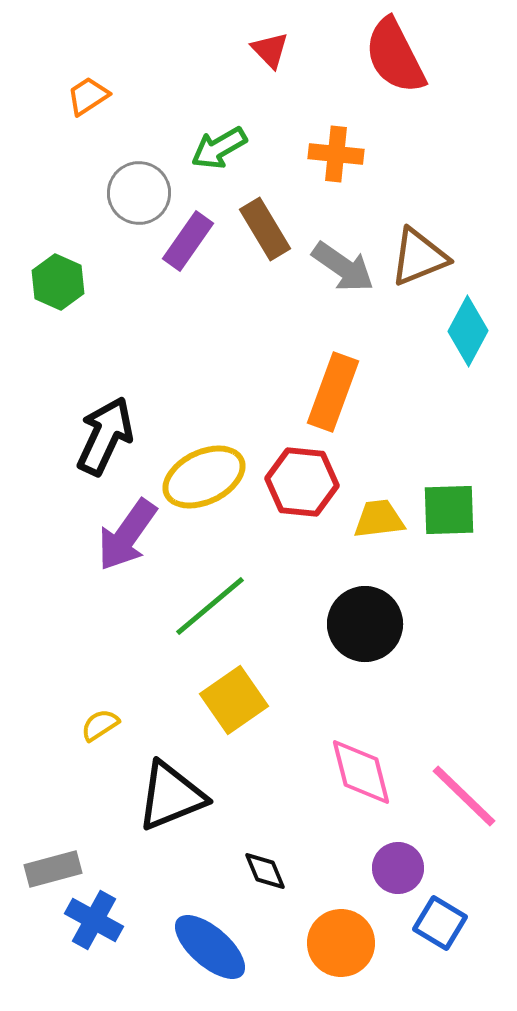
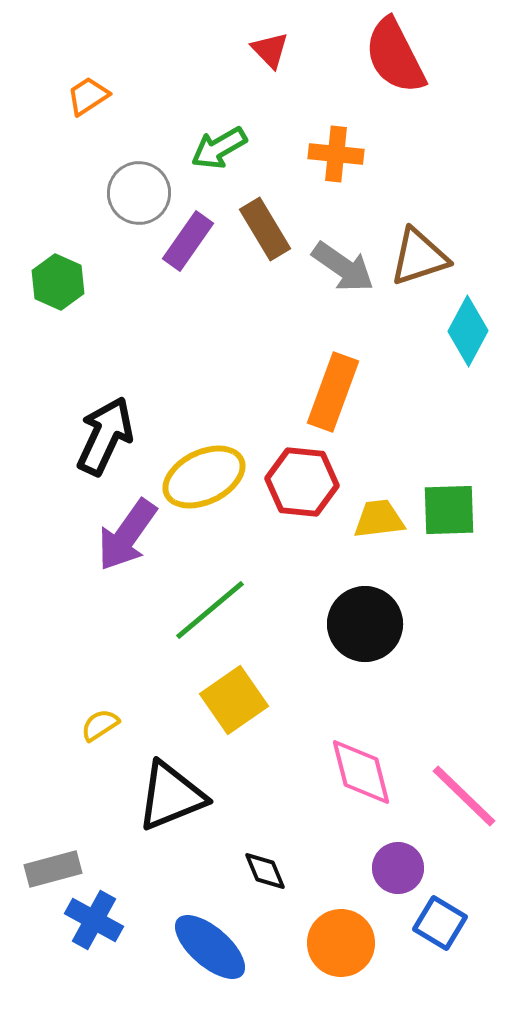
brown triangle: rotated 4 degrees clockwise
green line: moved 4 px down
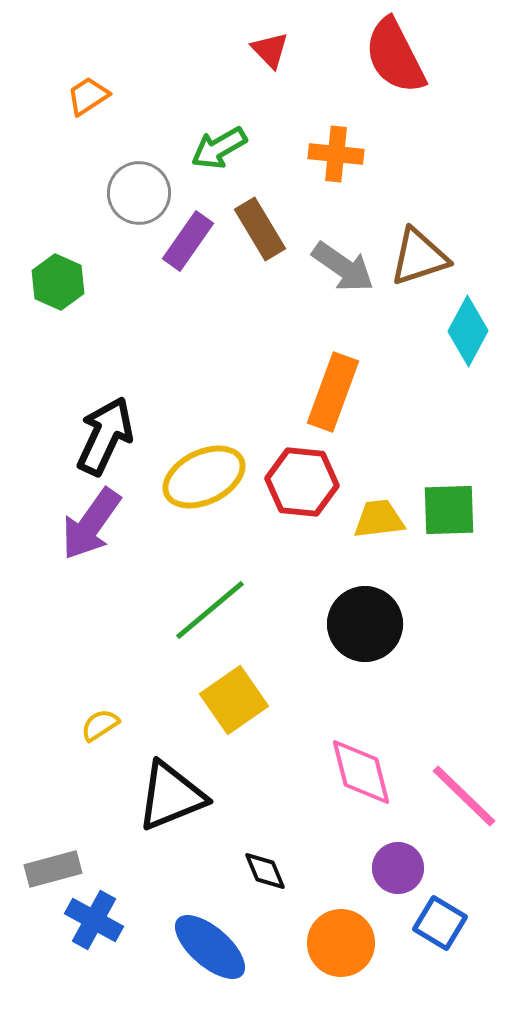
brown rectangle: moved 5 px left
purple arrow: moved 36 px left, 11 px up
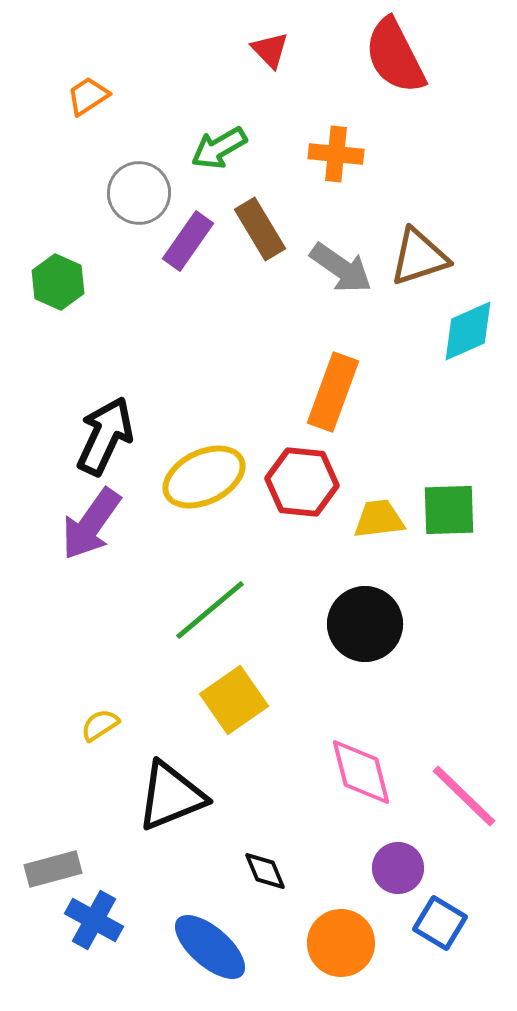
gray arrow: moved 2 px left, 1 px down
cyan diamond: rotated 38 degrees clockwise
